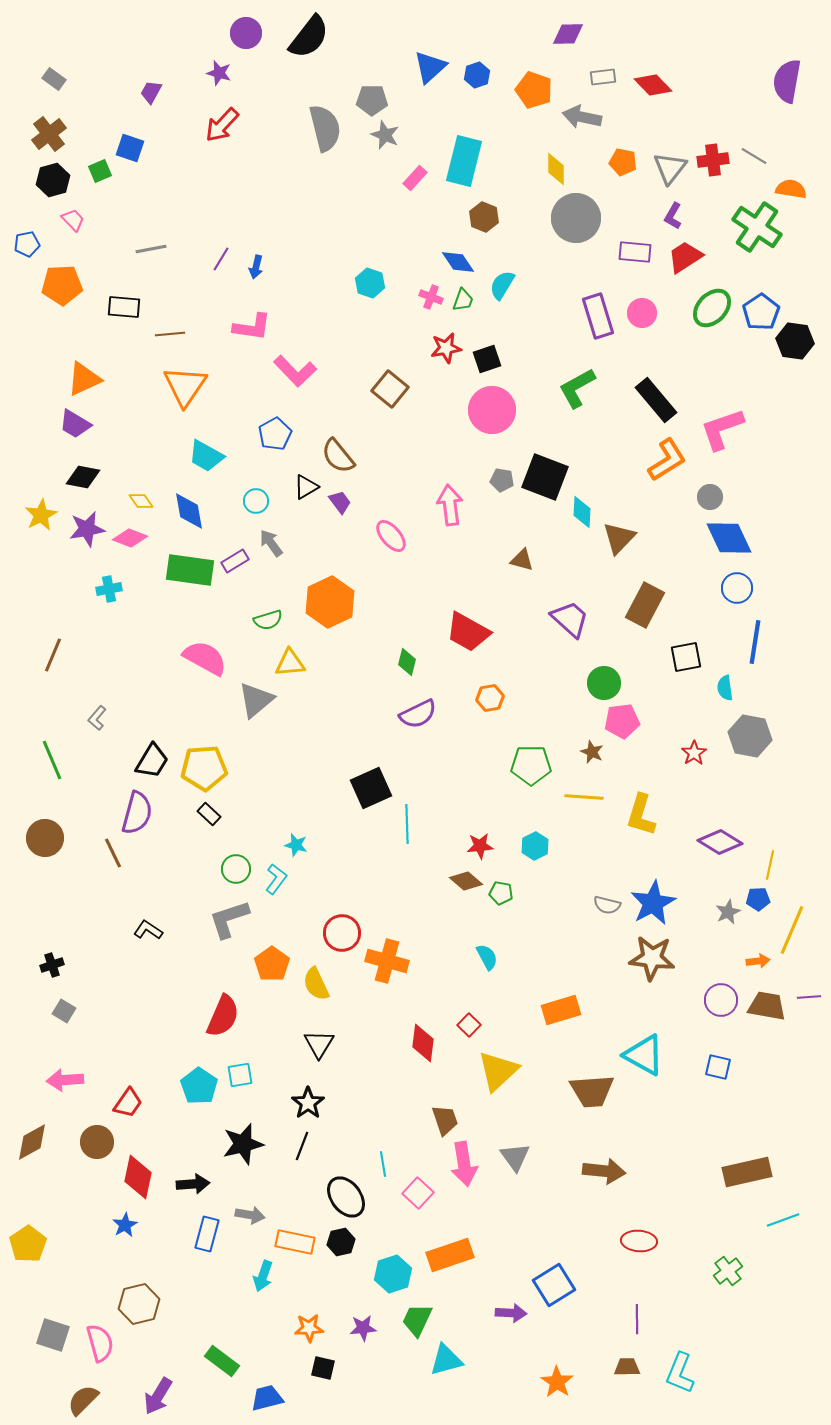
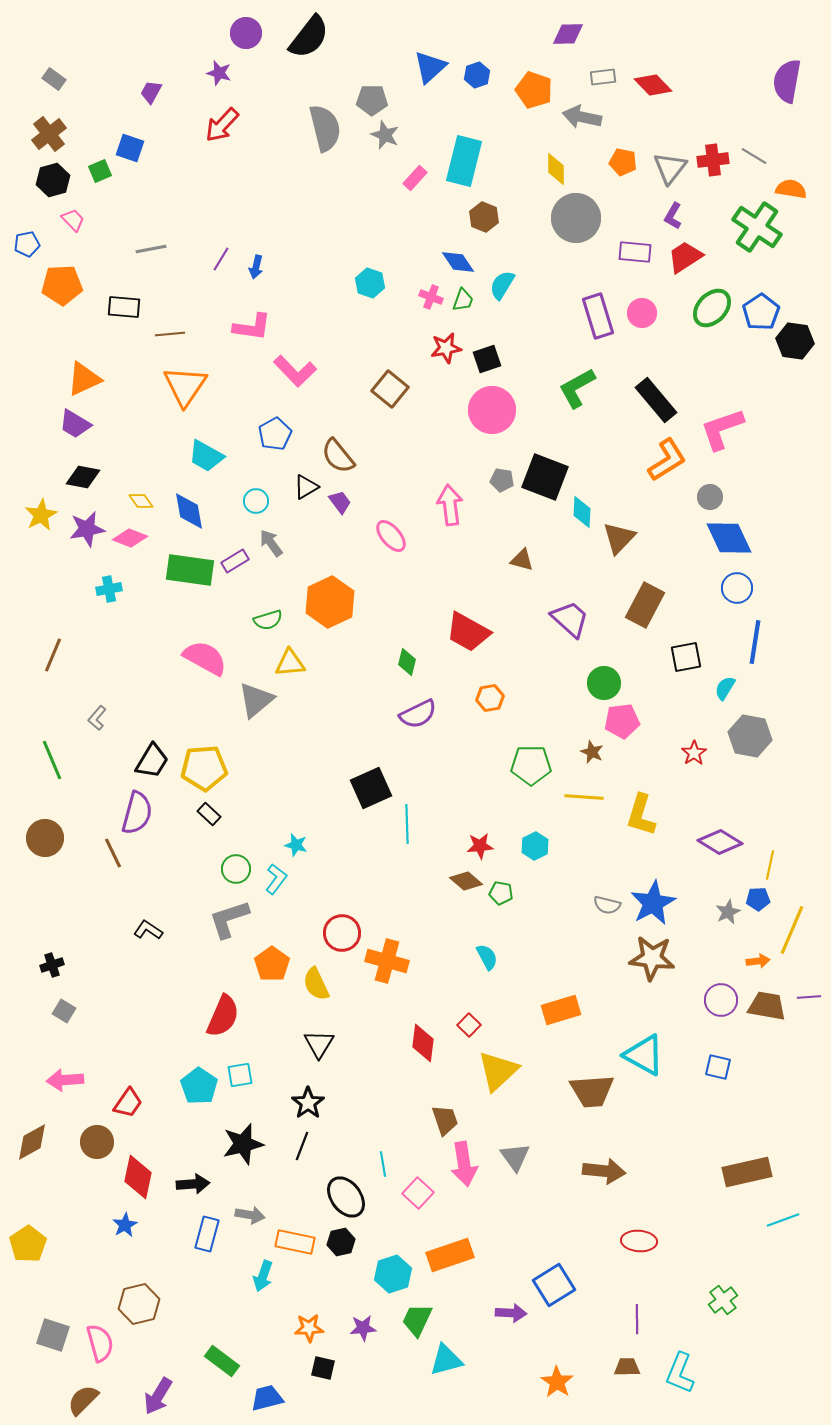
cyan semicircle at (725, 688): rotated 40 degrees clockwise
green cross at (728, 1271): moved 5 px left, 29 px down
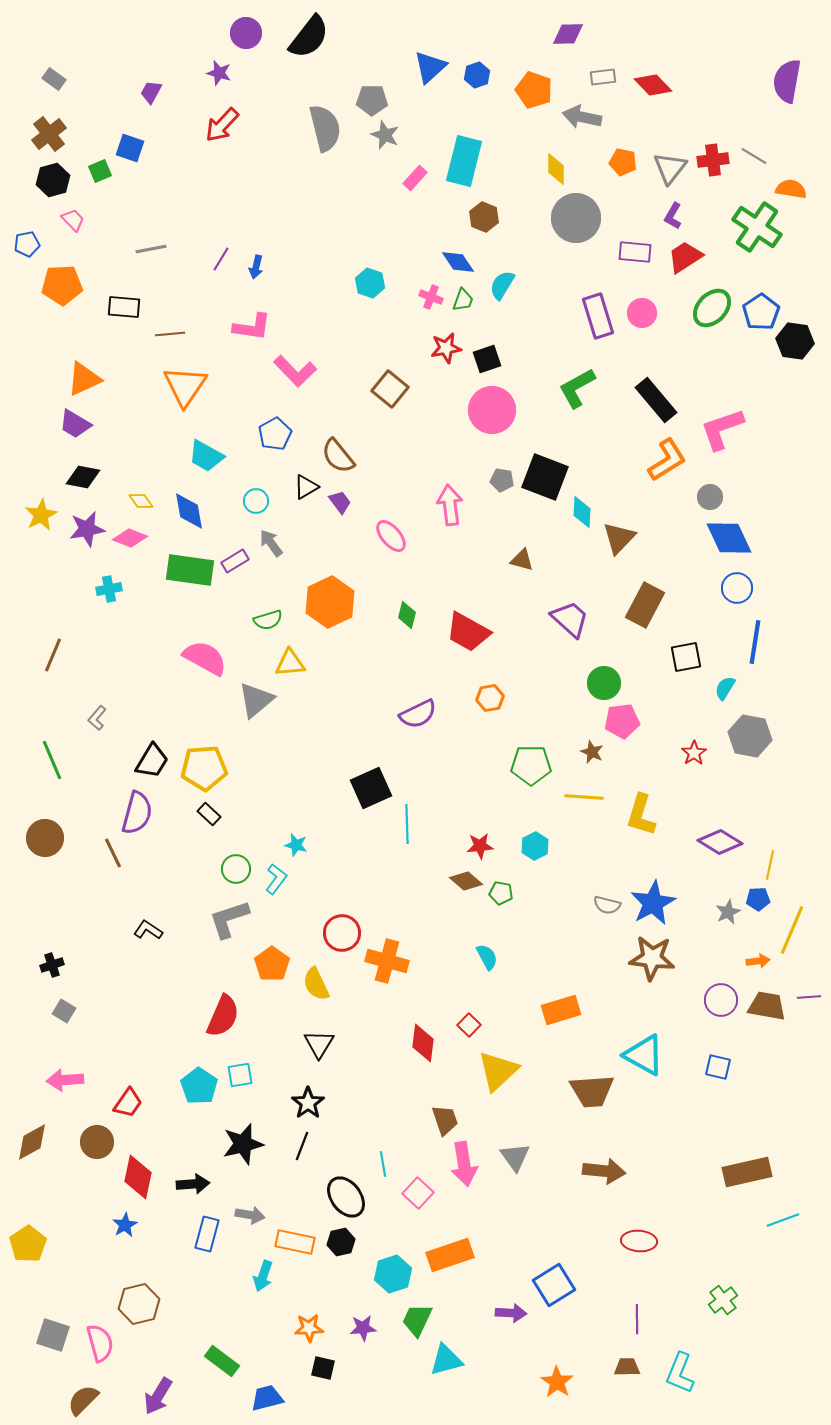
green diamond at (407, 662): moved 47 px up
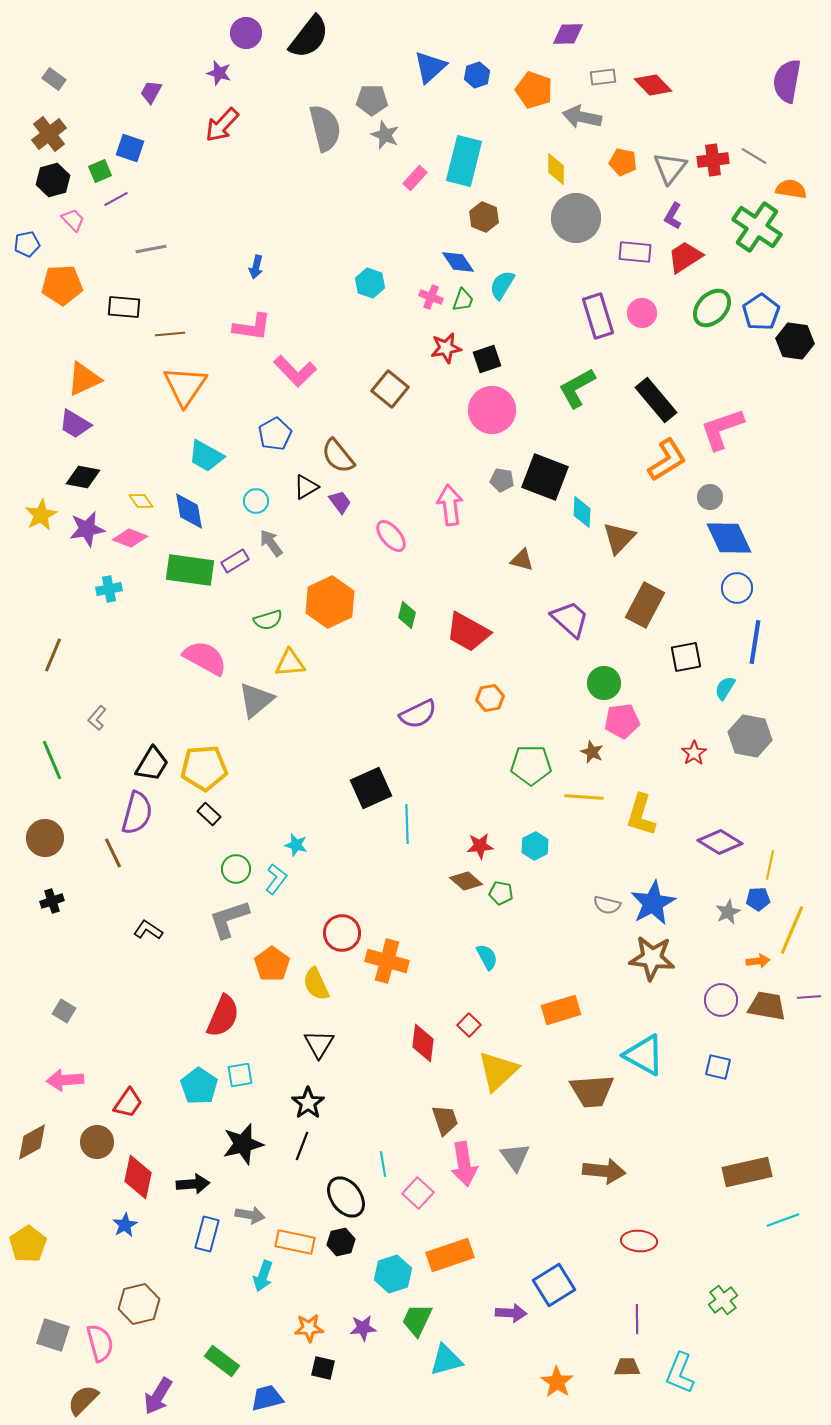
purple line at (221, 259): moved 105 px left, 60 px up; rotated 30 degrees clockwise
black trapezoid at (152, 761): moved 3 px down
black cross at (52, 965): moved 64 px up
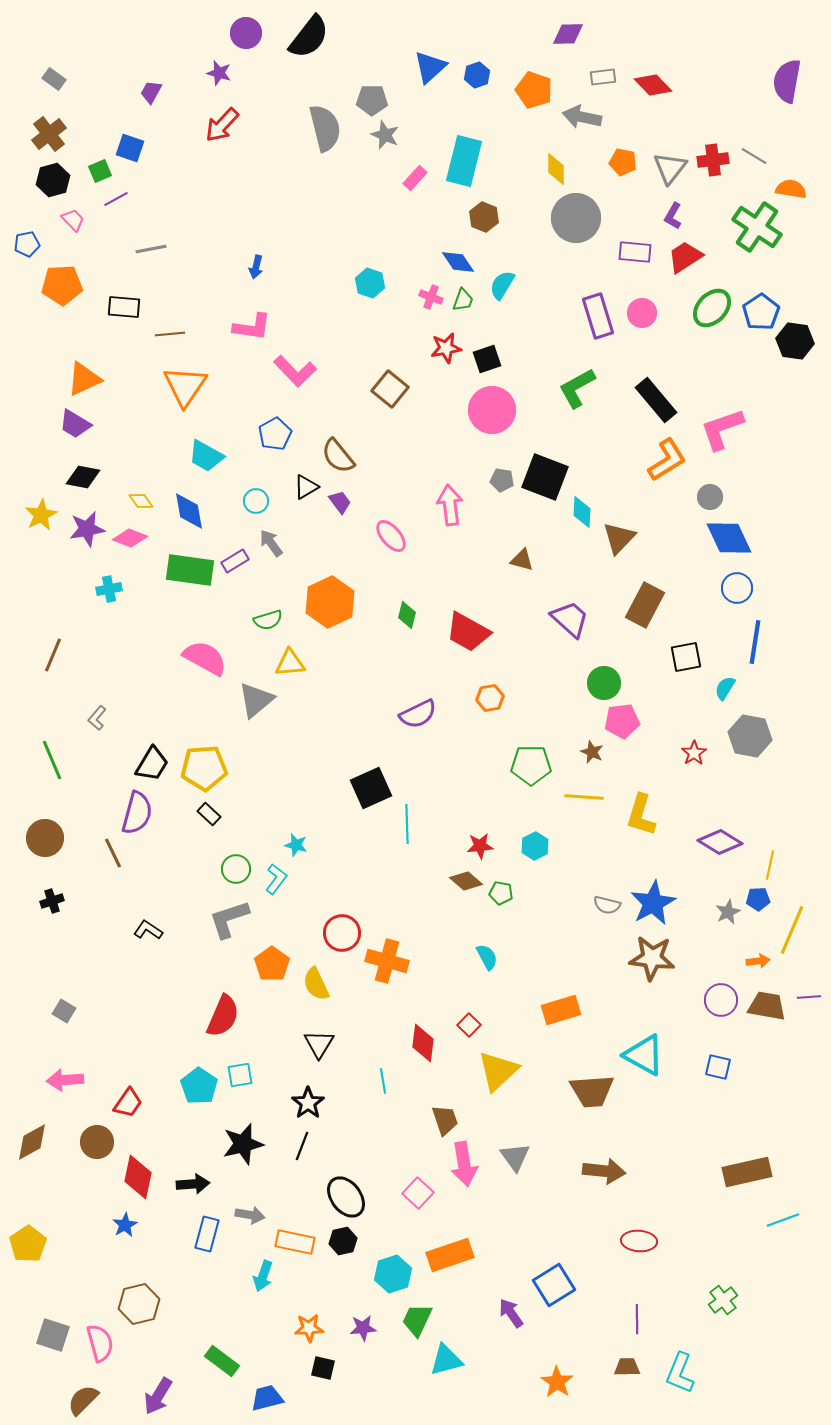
cyan line at (383, 1164): moved 83 px up
black hexagon at (341, 1242): moved 2 px right, 1 px up
purple arrow at (511, 1313): rotated 128 degrees counterclockwise
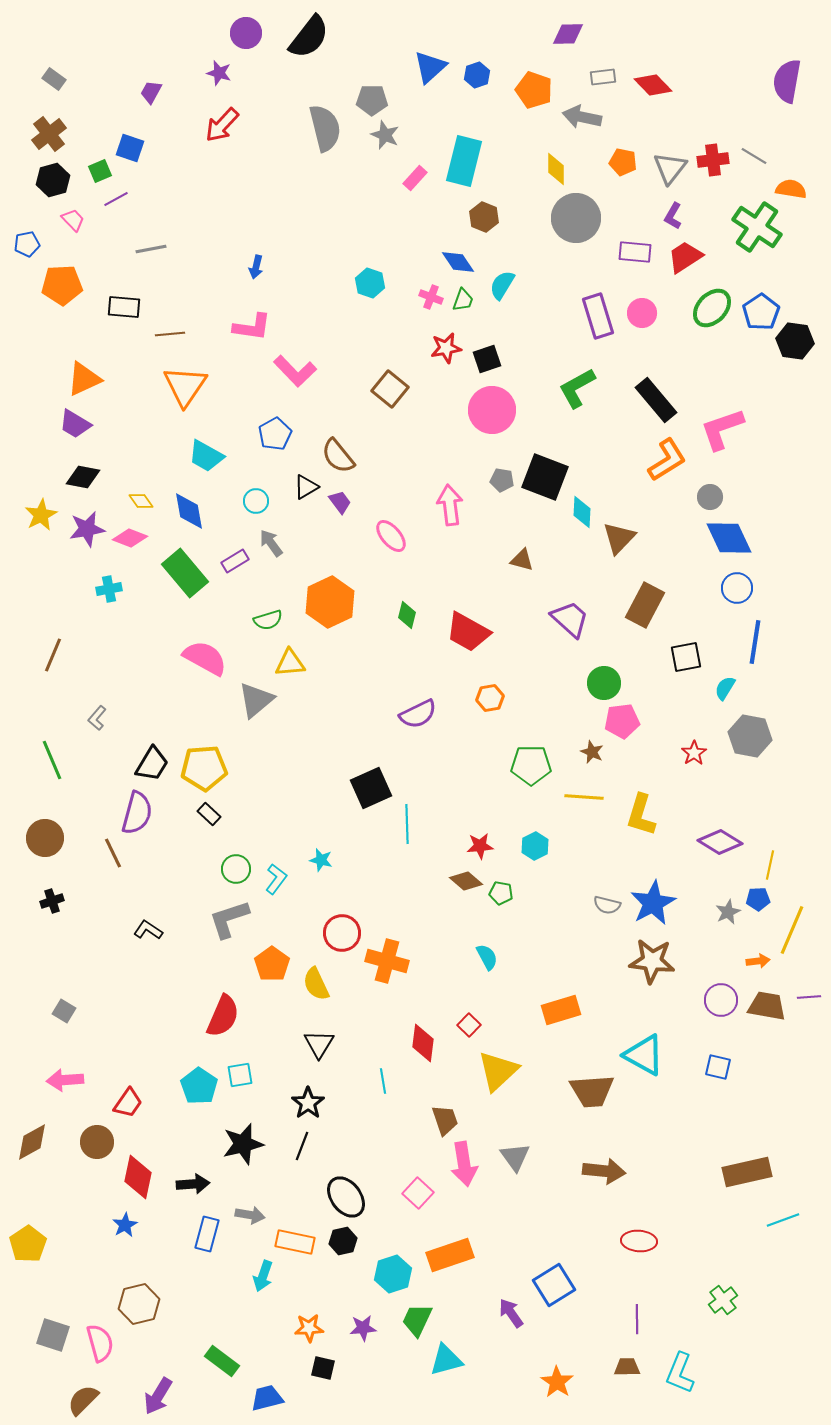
green rectangle at (190, 570): moved 5 px left, 3 px down; rotated 42 degrees clockwise
cyan star at (296, 845): moved 25 px right, 15 px down
brown star at (652, 958): moved 3 px down
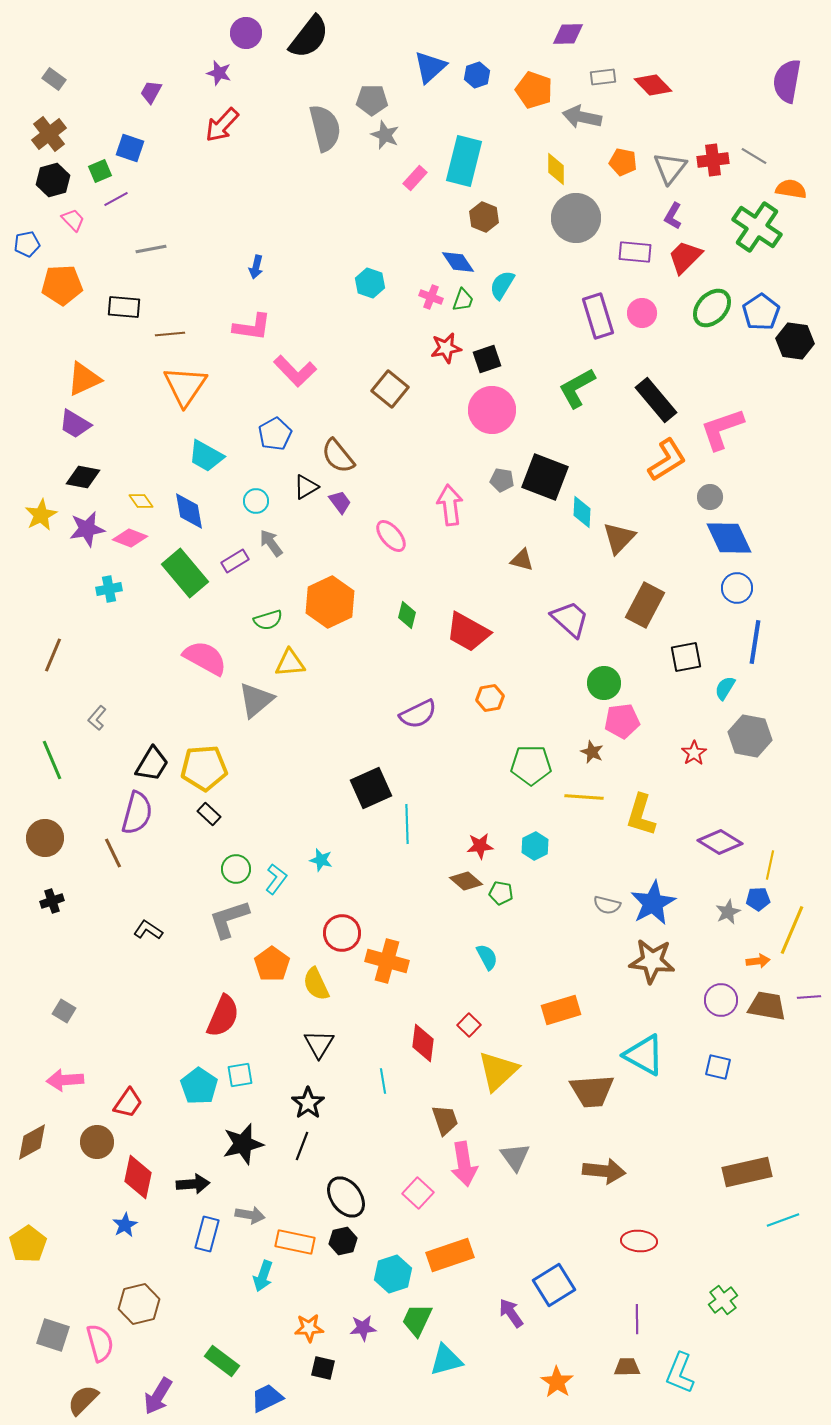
red trapezoid at (685, 257): rotated 12 degrees counterclockwise
blue trapezoid at (267, 1398): rotated 12 degrees counterclockwise
